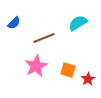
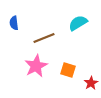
blue semicircle: rotated 128 degrees clockwise
red star: moved 3 px right, 4 px down
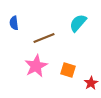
cyan semicircle: rotated 18 degrees counterclockwise
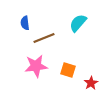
blue semicircle: moved 11 px right
pink star: rotated 20 degrees clockwise
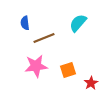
orange square: rotated 35 degrees counterclockwise
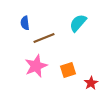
pink star: rotated 15 degrees counterclockwise
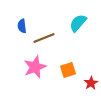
blue semicircle: moved 3 px left, 3 px down
pink star: moved 1 px left, 1 px down
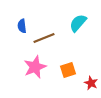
red star: rotated 16 degrees counterclockwise
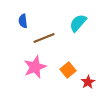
blue semicircle: moved 1 px right, 5 px up
orange square: rotated 21 degrees counterclockwise
red star: moved 3 px left, 1 px up; rotated 16 degrees clockwise
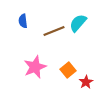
brown line: moved 10 px right, 7 px up
red star: moved 2 px left
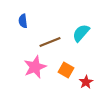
cyan semicircle: moved 3 px right, 10 px down
brown line: moved 4 px left, 11 px down
orange square: moved 2 px left; rotated 21 degrees counterclockwise
